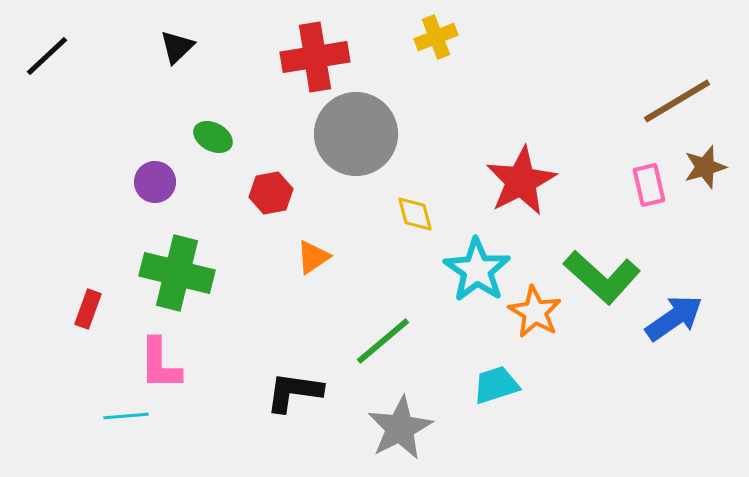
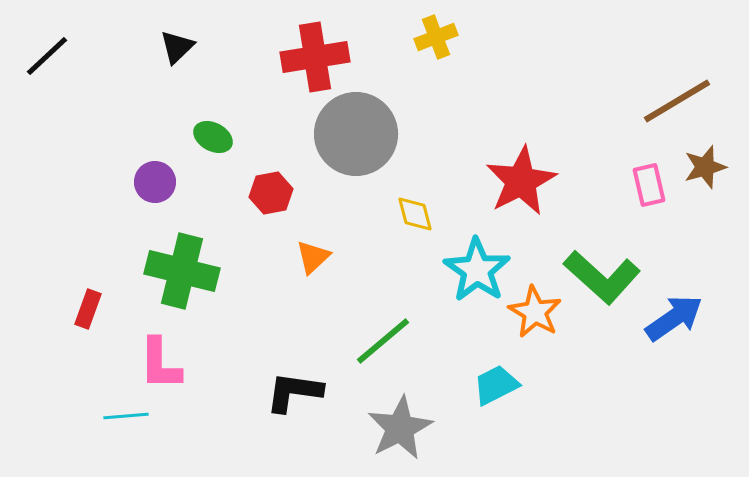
orange triangle: rotated 9 degrees counterclockwise
green cross: moved 5 px right, 2 px up
cyan trapezoid: rotated 9 degrees counterclockwise
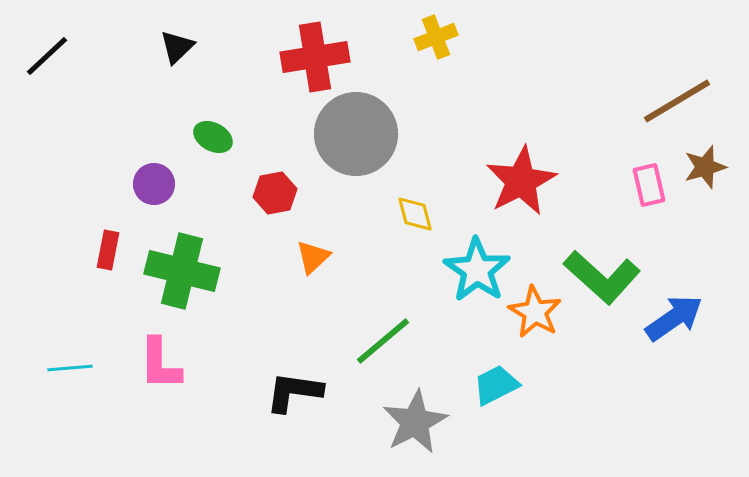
purple circle: moved 1 px left, 2 px down
red hexagon: moved 4 px right
red rectangle: moved 20 px right, 59 px up; rotated 9 degrees counterclockwise
cyan line: moved 56 px left, 48 px up
gray star: moved 15 px right, 6 px up
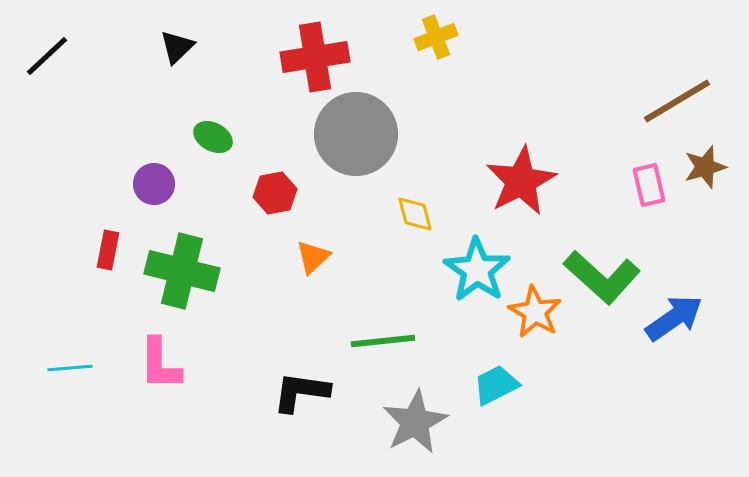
green line: rotated 34 degrees clockwise
black L-shape: moved 7 px right
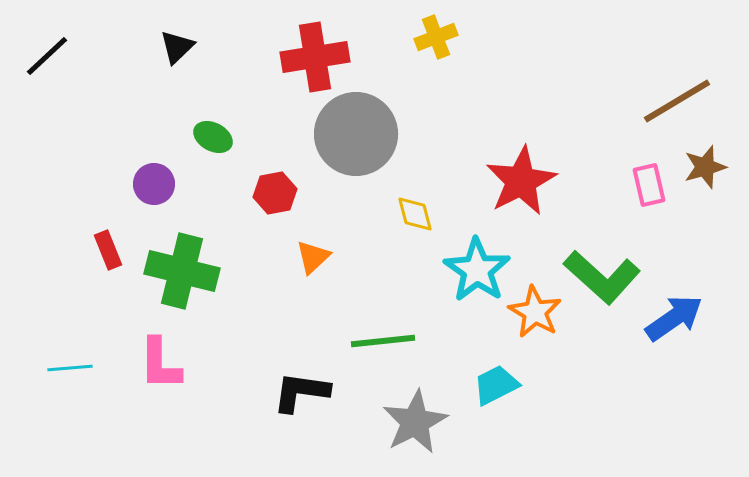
red rectangle: rotated 33 degrees counterclockwise
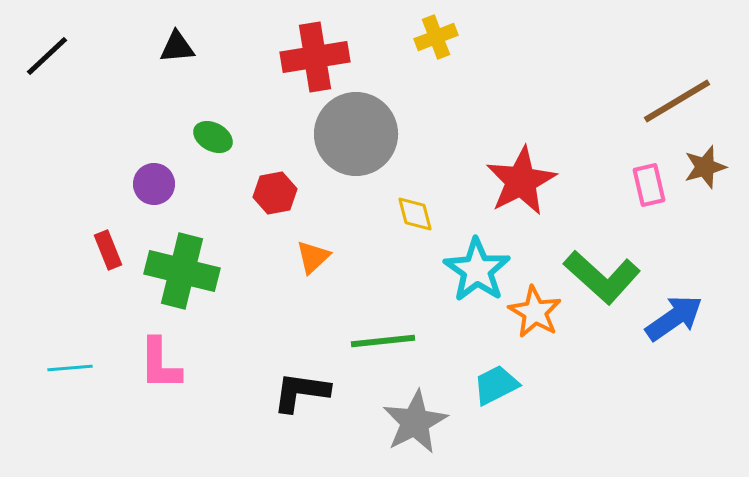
black triangle: rotated 39 degrees clockwise
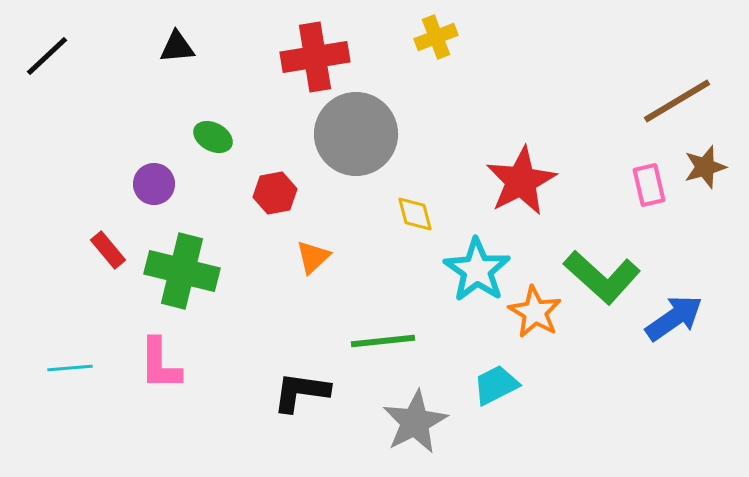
red rectangle: rotated 18 degrees counterclockwise
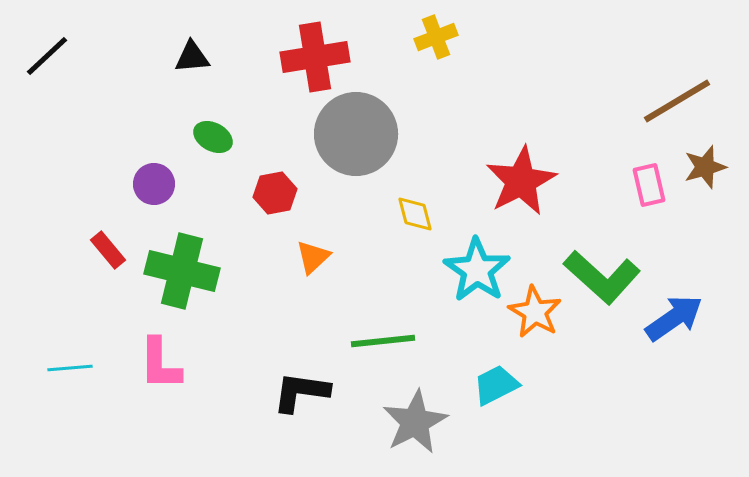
black triangle: moved 15 px right, 10 px down
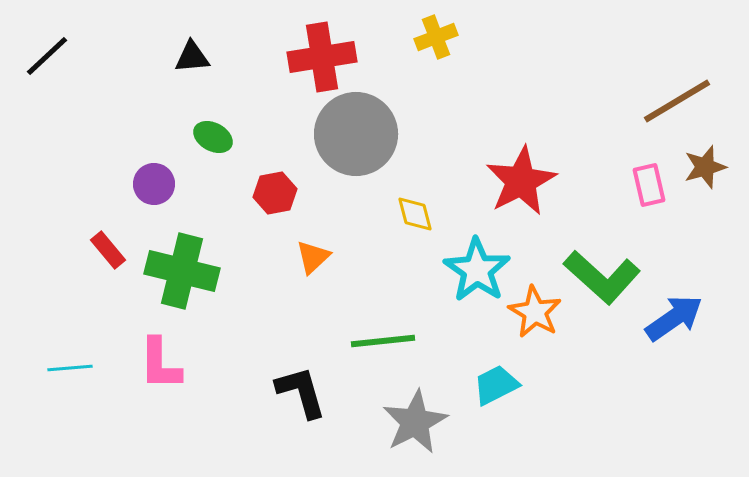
red cross: moved 7 px right
black L-shape: rotated 66 degrees clockwise
